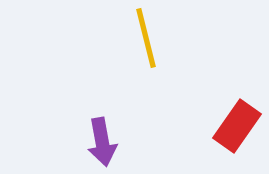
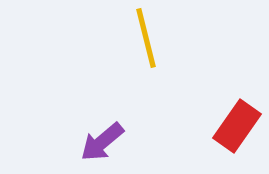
purple arrow: rotated 60 degrees clockwise
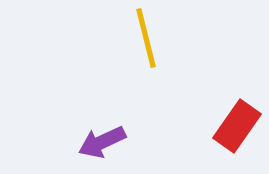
purple arrow: rotated 15 degrees clockwise
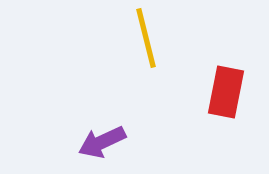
red rectangle: moved 11 px left, 34 px up; rotated 24 degrees counterclockwise
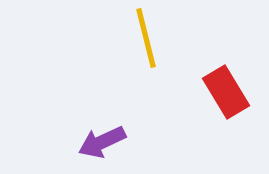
red rectangle: rotated 42 degrees counterclockwise
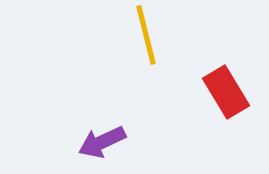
yellow line: moved 3 px up
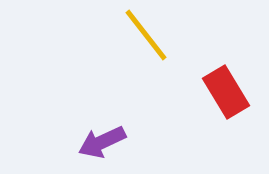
yellow line: rotated 24 degrees counterclockwise
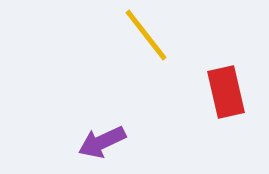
red rectangle: rotated 18 degrees clockwise
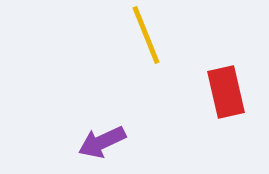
yellow line: rotated 16 degrees clockwise
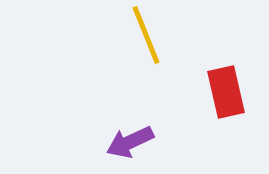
purple arrow: moved 28 px right
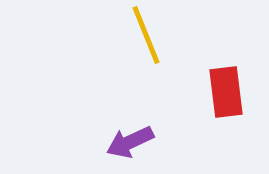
red rectangle: rotated 6 degrees clockwise
